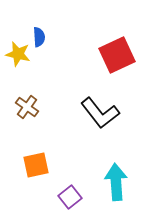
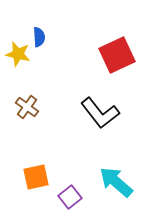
orange square: moved 12 px down
cyan arrow: rotated 45 degrees counterclockwise
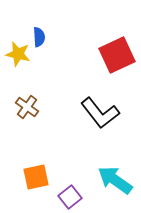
cyan arrow: moved 1 px left, 2 px up; rotated 6 degrees counterclockwise
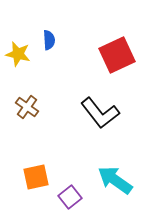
blue semicircle: moved 10 px right, 3 px down
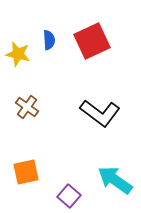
red square: moved 25 px left, 14 px up
black L-shape: rotated 15 degrees counterclockwise
orange square: moved 10 px left, 5 px up
purple square: moved 1 px left, 1 px up; rotated 10 degrees counterclockwise
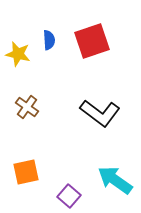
red square: rotated 6 degrees clockwise
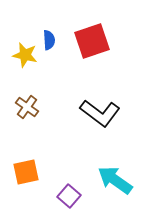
yellow star: moved 7 px right, 1 px down
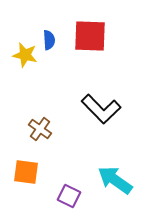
red square: moved 2 px left, 5 px up; rotated 21 degrees clockwise
brown cross: moved 13 px right, 22 px down
black L-shape: moved 1 px right, 4 px up; rotated 9 degrees clockwise
orange square: rotated 20 degrees clockwise
purple square: rotated 15 degrees counterclockwise
